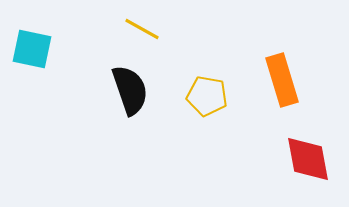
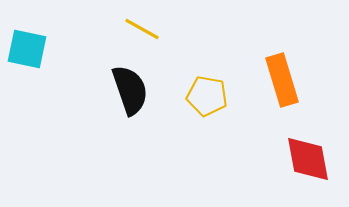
cyan square: moved 5 px left
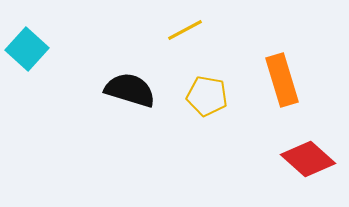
yellow line: moved 43 px right, 1 px down; rotated 57 degrees counterclockwise
cyan square: rotated 30 degrees clockwise
black semicircle: rotated 54 degrees counterclockwise
red diamond: rotated 38 degrees counterclockwise
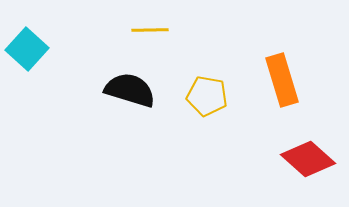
yellow line: moved 35 px left; rotated 27 degrees clockwise
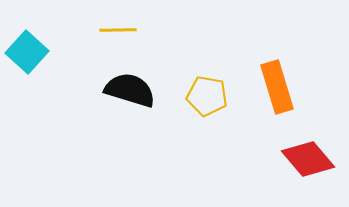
yellow line: moved 32 px left
cyan square: moved 3 px down
orange rectangle: moved 5 px left, 7 px down
red diamond: rotated 8 degrees clockwise
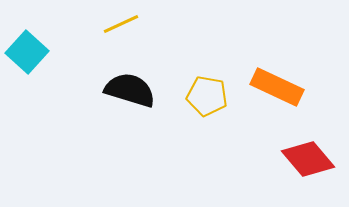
yellow line: moved 3 px right, 6 px up; rotated 24 degrees counterclockwise
orange rectangle: rotated 48 degrees counterclockwise
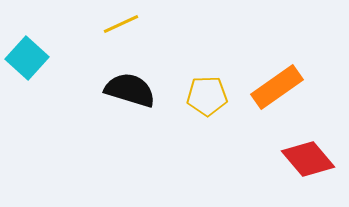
cyan square: moved 6 px down
orange rectangle: rotated 60 degrees counterclockwise
yellow pentagon: rotated 12 degrees counterclockwise
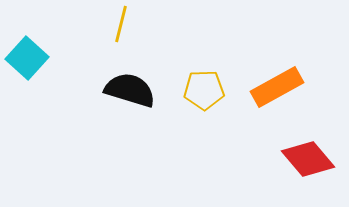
yellow line: rotated 51 degrees counterclockwise
orange rectangle: rotated 6 degrees clockwise
yellow pentagon: moved 3 px left, 6 px up
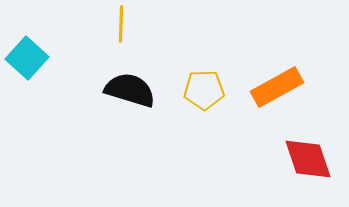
yellow line: rotated 12 degrees counterclockwise
red diamond: rotated 22 degrees clockwise
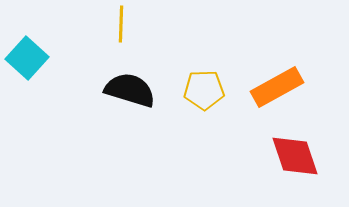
red diamond: moved 13 px left, 3 px up
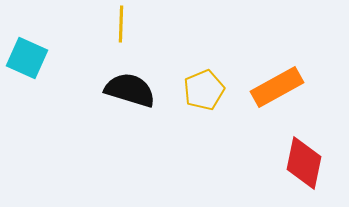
cyan square: rotated 18 degrees counterclockwise
yellow pentagon: rotated 21 degrees counterclockwise
red diamond: moved 9 px right, 7 px down; rotated 30 degrees clockwise
